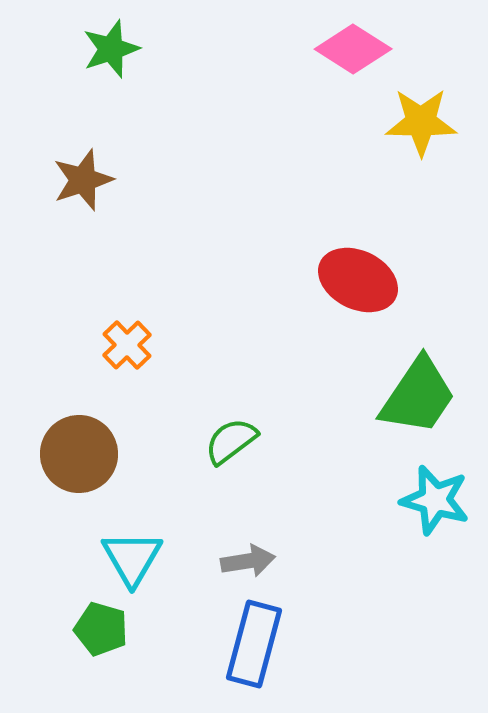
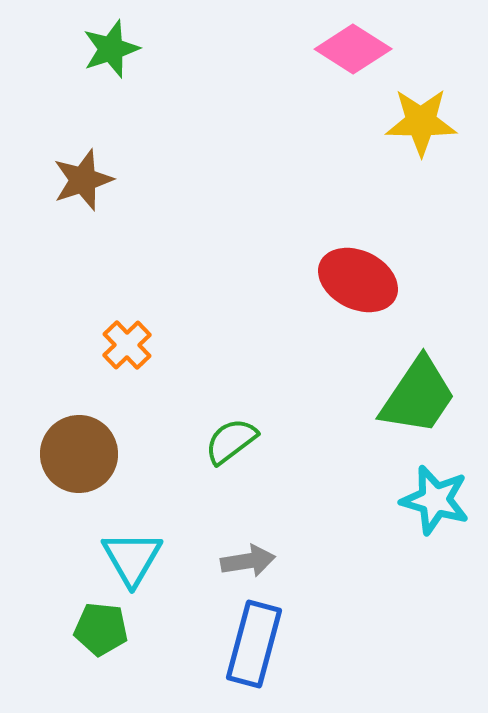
green pentagon: rotated 10 degrees counterclockwise
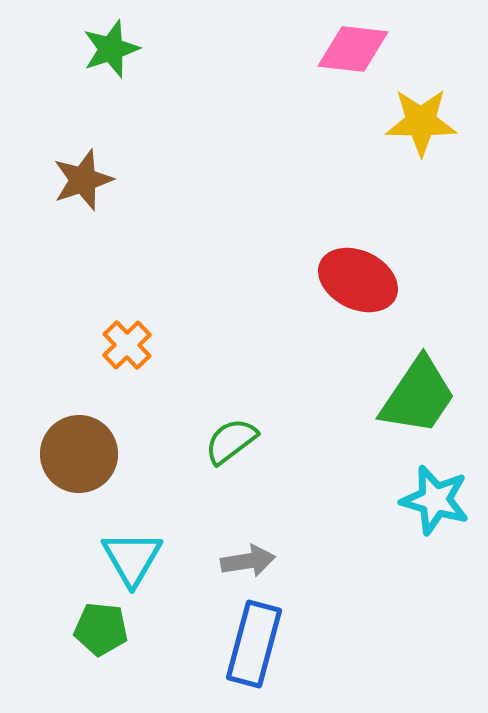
pink diamond: rotated 26 degrees counterclockwise
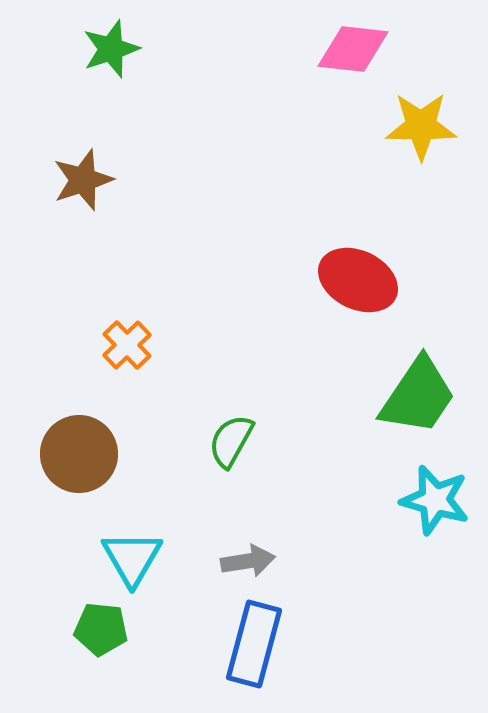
yellow star: moved 4 px down
green semicircle: rotated 24 degrees counterclockwise
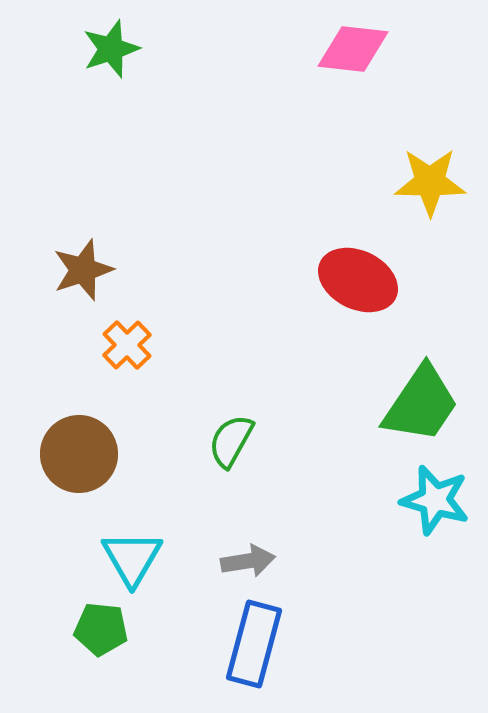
yellow star: moved 9 px right, 56 px down
brown star: moved 90 px down
green trapezoid: moved 3 px right, 8 px down
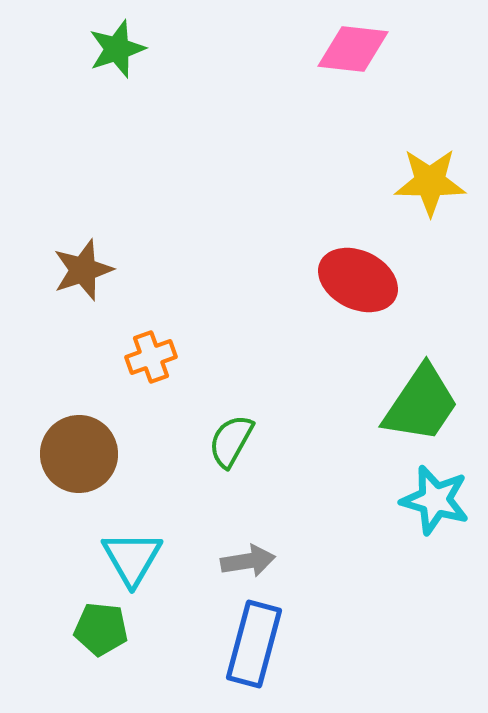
green star: moved 6 px right
orange cross: moved 24 px right, 12 px down; rotated 24 degrees clockwise
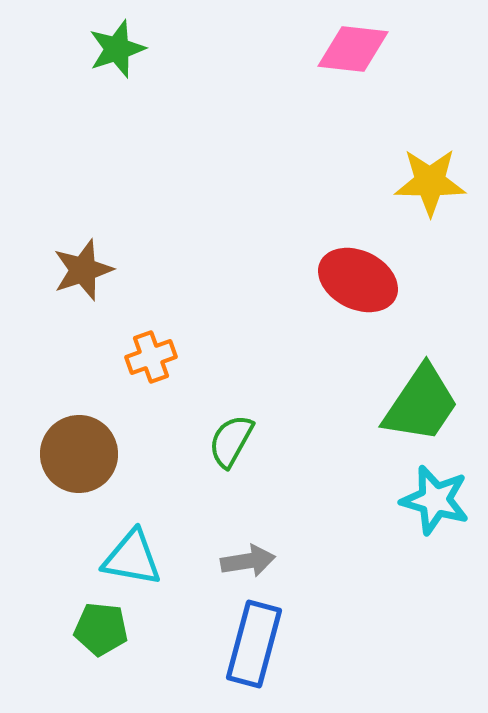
cyan triangle: rotated 50 degrees counterclockwise
